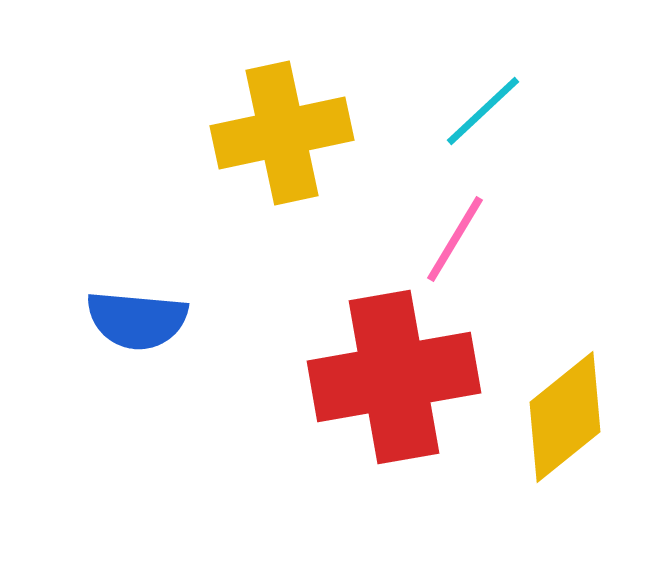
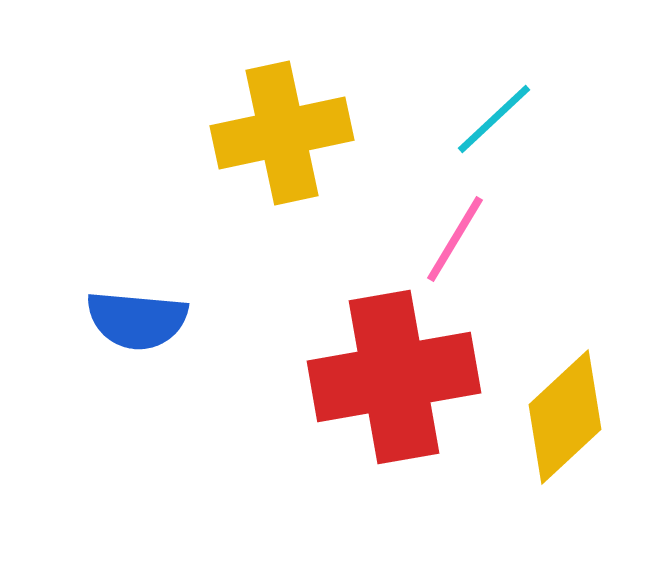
cyan line: moved 11 px right, 8 px down
yellow diamond: rotated 4 degrees counterclockwise
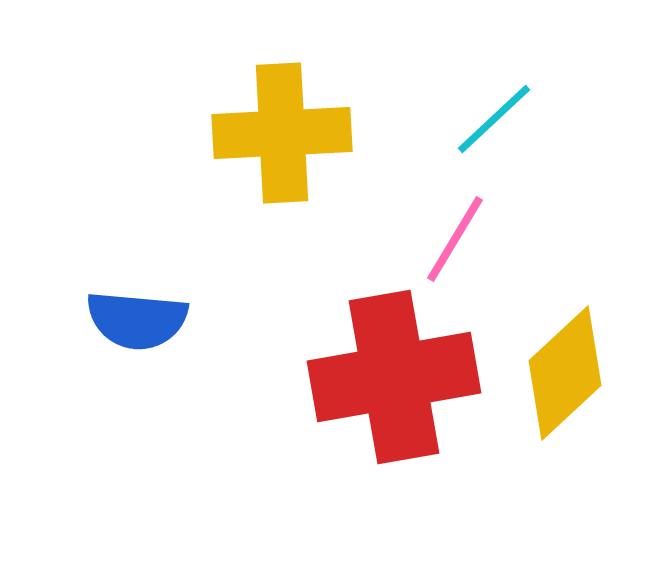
yellow cross: rotated 9 degrees clockwise
yellow diamond: moved 44 px up
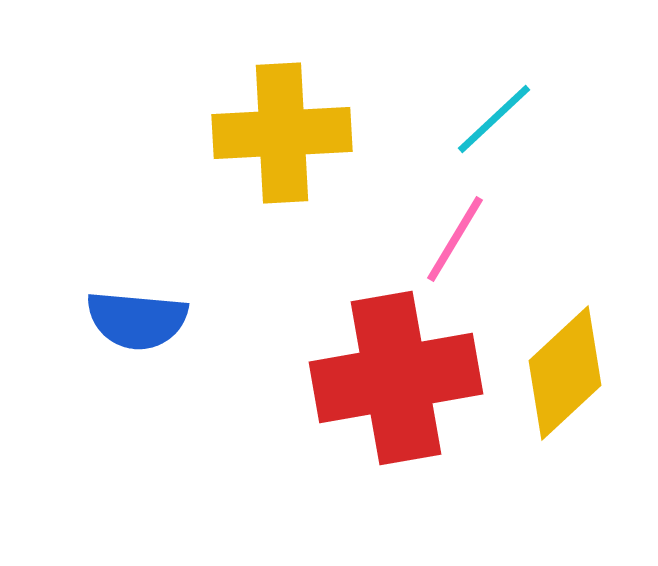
red cross: moved 2 px right, 1 px down
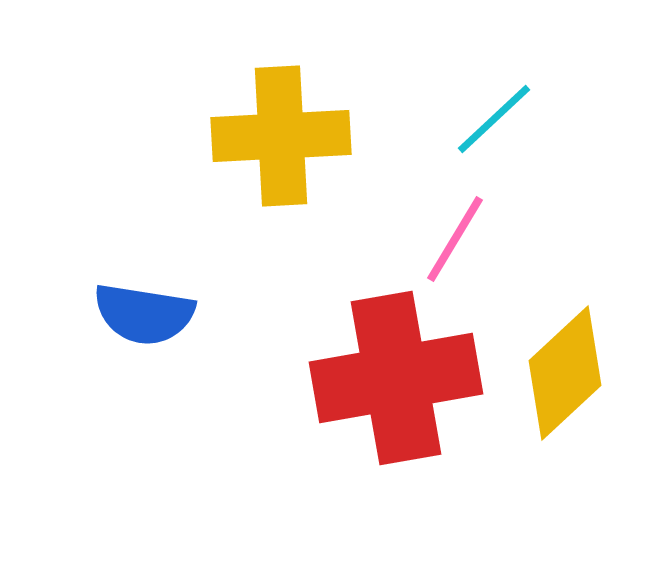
yellow cross: moved 1 px left, 3 px down
blue semicircle: moved 7 px right, 6 px up; rotated 4 degrees clockwise
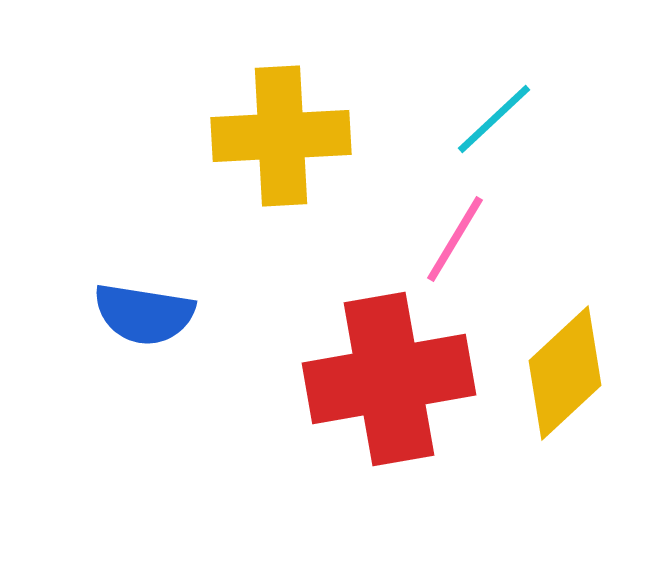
red cross: moved 7 px left, 1 px down
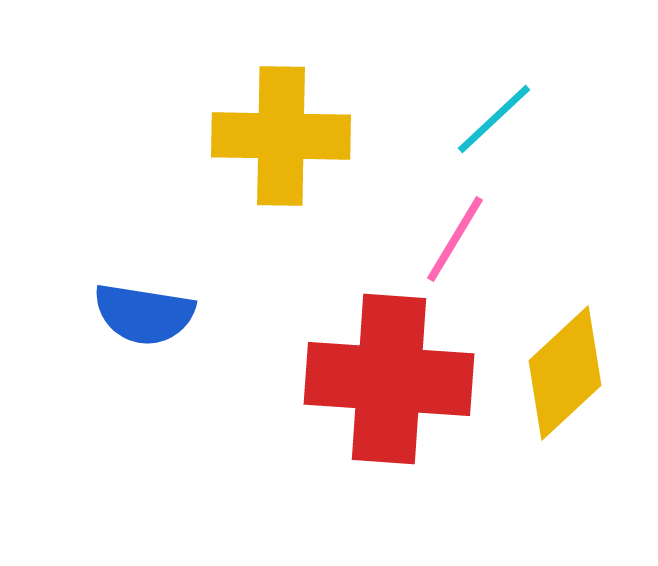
yellow cross: rotated 4 degrees clockwise
red cross: rotated 14 degrees clockwise
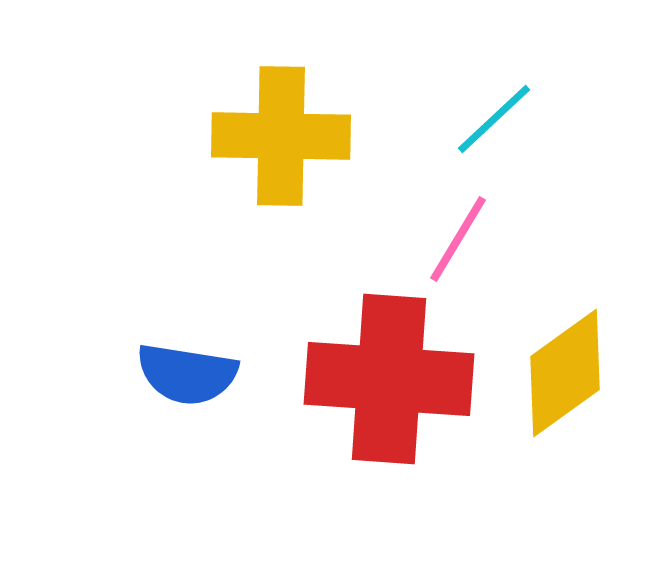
pink line: moved 3 px right
blue semicircle: moved 43 px right, 60 px down
yellow diamond: rotated 7 degrees clockwise
